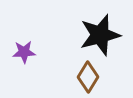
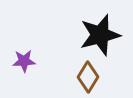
purple star: moved 9 px down
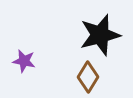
purple star: rotated 15 degrees clockwise
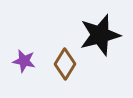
brown diamond: moved 23 px left, 13 px up
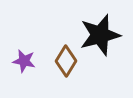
brown diamond: moved 1 px right, 3 px up
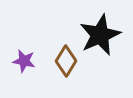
black star: rotated 9 degrees counterclockwise
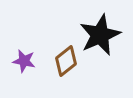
brown diamond: rotated 20 degrees clockwise
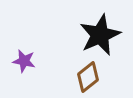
brown diamond: moved 22 px right, 16 px down
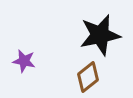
black star: rotated 12 degrees clockwise
